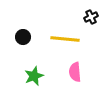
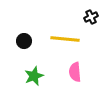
black circle: moved 1 px right, 4 px down
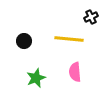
yellow line: moved 4 px right
green star: moved 2 px right, 2 px down
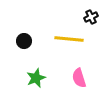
pink semicircle: moved 4 px right, 6 px down; rotated 12 degrees counterclockwise
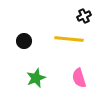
black cross: moved 7 px left, 1 px up
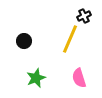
yellow line: moved 1 px right; rotated 72 degrees counterclockwise
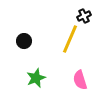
pink semicircle: moved 1 px right, 2 px down
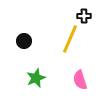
black cross: rotated 24 degrees clockwise
